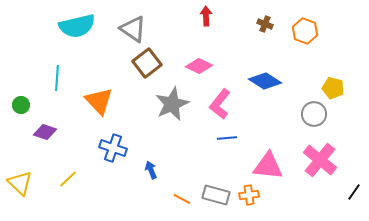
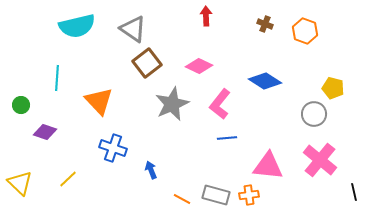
black line: rotated 48 degrees counterclockwise
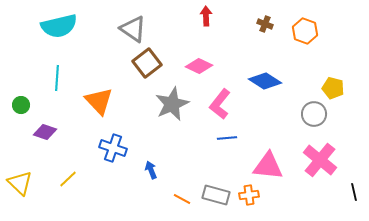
cyan semicircle: moved 18 px left
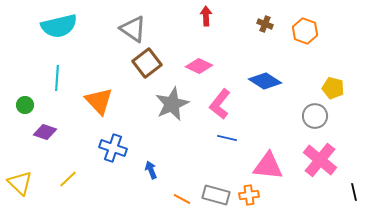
green circle: moved 4 px right
gray circle: moved 1 px right, 2 px down
blue line: rotated 18 degrees clockwise
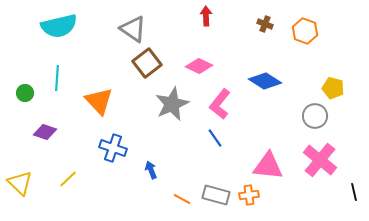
green circle: moved 12 px up
blue line: moved 12 px left; rotated 42 degrees clockwise
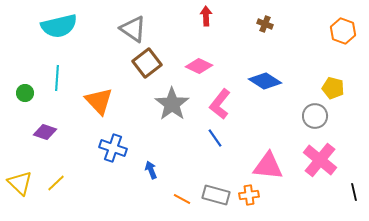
orange hexagon: moved 38 px right
gray star: rotated 12 degrees counterclockwise
yellow line: moved 12 px left, 4 px down
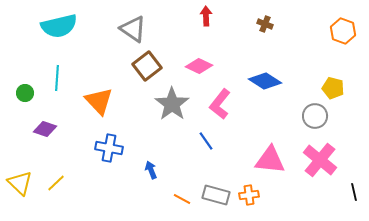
brown square: moved 3 px down
purple diamond: moved 3 px up
blue line: moved 9 px left, 3 px down
blue cross: moved 4 px left; rotated 8 degrees counterclockwise
pink triangle: moved 2 px right, 6 px up
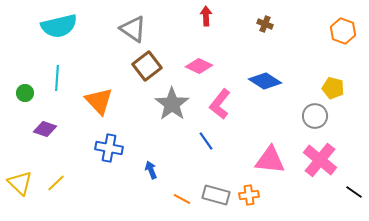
black line: rotated 42 degrees counterclockwise
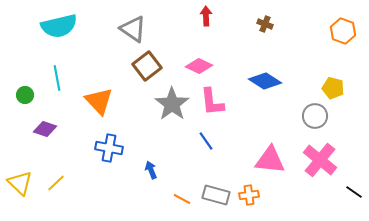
cyan line: rotated 15 degrees counterclockwise
green circle: moved 2 px down
pink L-shape: moved 8 px left, 2 px up; rotated 44 degrees counterclockwise
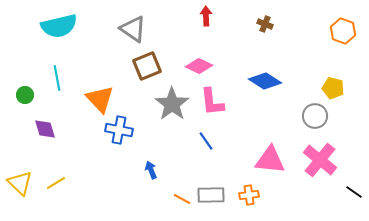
brown square: rotated 16 degrees clockwise
orange triangle: moved 1 px right, 2 px up
purple diamond: rotated 55 degrees clockwise
blue cross: moved 10 px right, 18 px up
yellow line: rotated 12 degrees clockwise
gray rectangle: moved 5 px left; rotated 16 degrees counterclockwise
